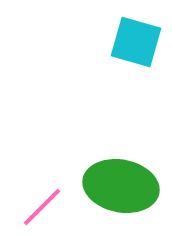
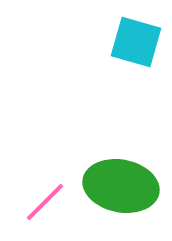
pink line: moved 3 px right, 5 px up
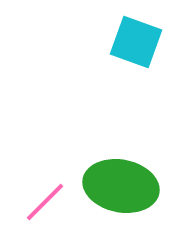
cyan square: rotated 4 degrees clockwise
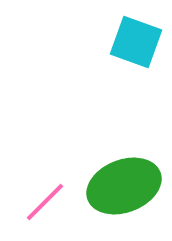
green ellipse: moved 3 px right; rotated 32 degrees counterclockwise
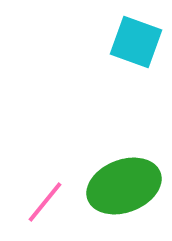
pink line: rotated 6 degrees counterclockwise
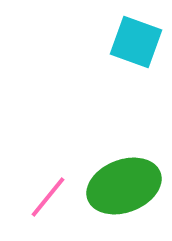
pink line: moved 3 px right, 5 px up
